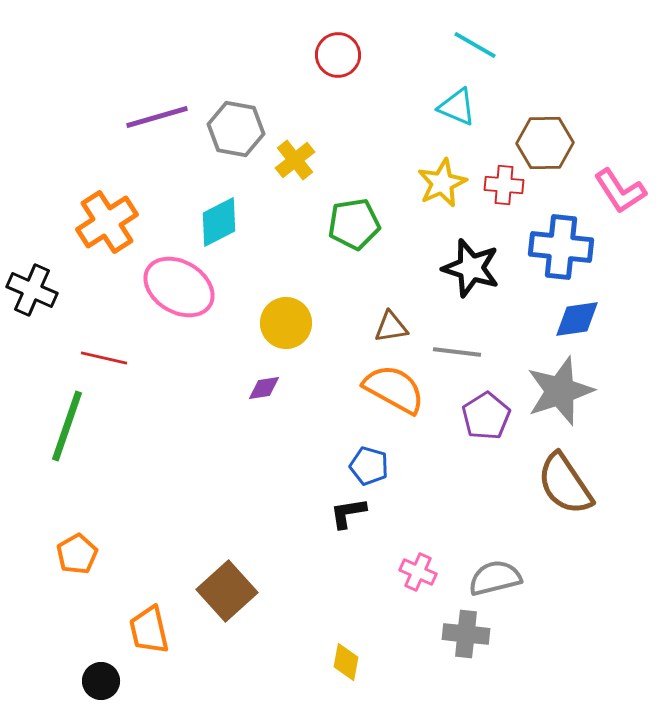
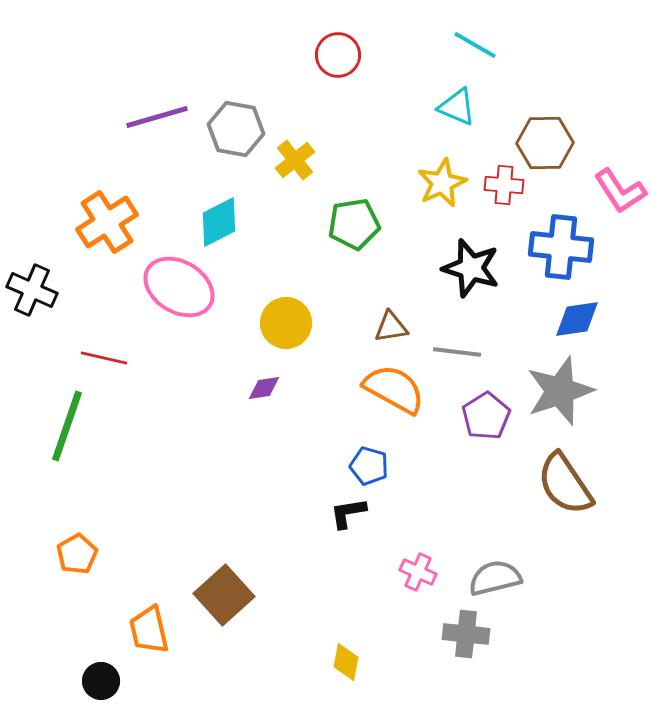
brown square: moved 3 px left, 4 px down
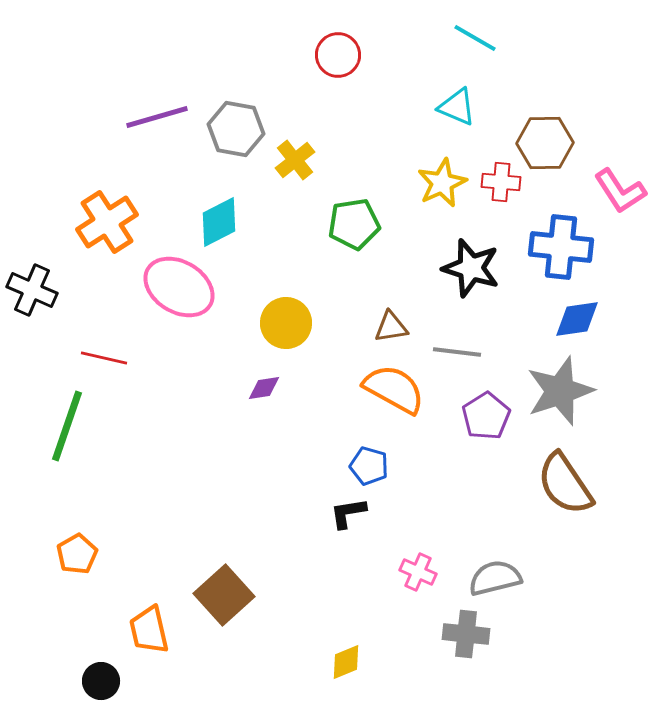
cyan line: moved 7 px up
red cross: moved 3 px left, 3 px up
yellow diamond: rotated 57 degrees clockwise
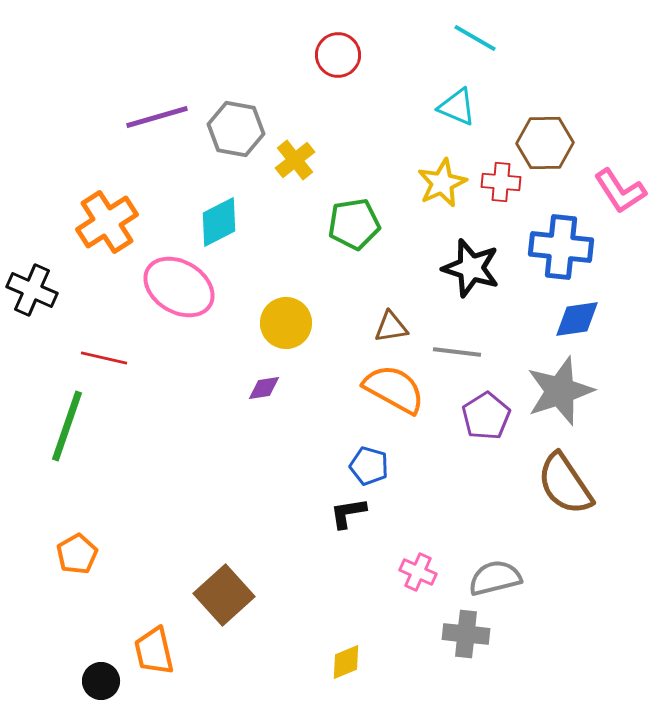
orange trapezoid: moved 5 px right, 21 px down
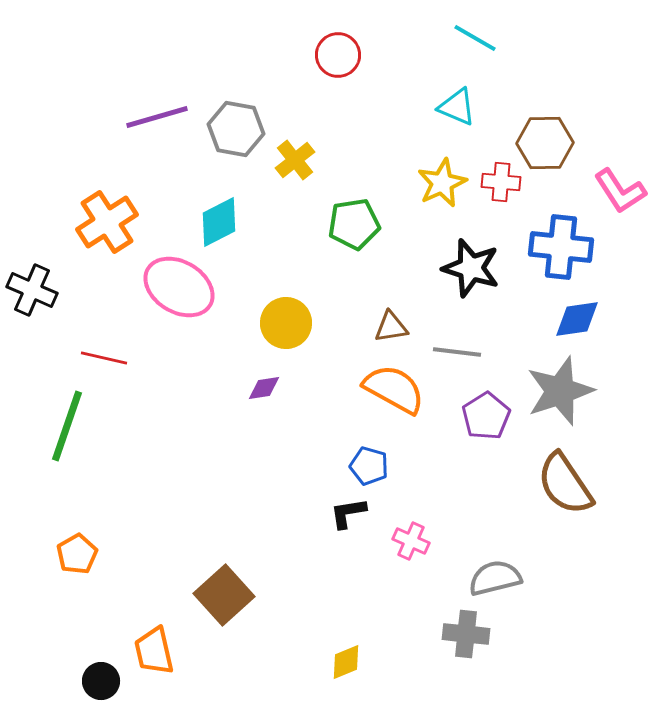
pink cross: moved 7 px left, 31 px up
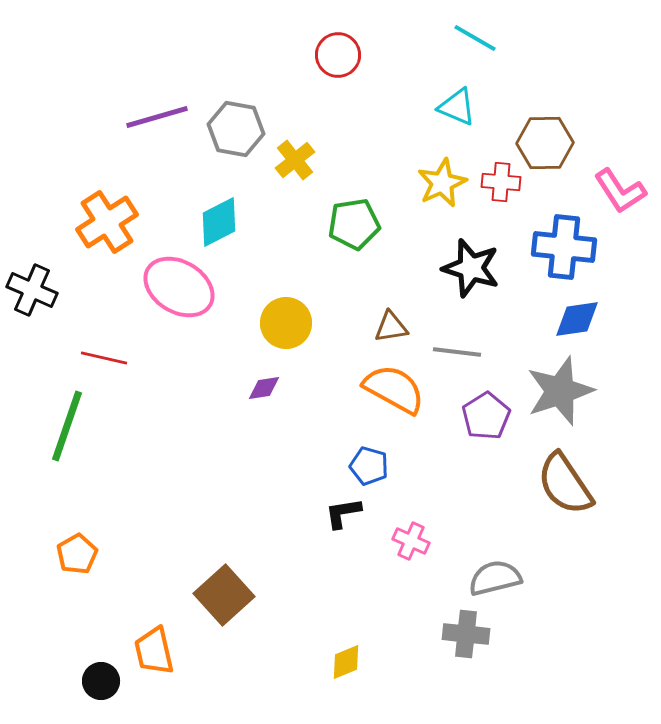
blue cross: moved 3 px right
black L-shape: moved 5 px left
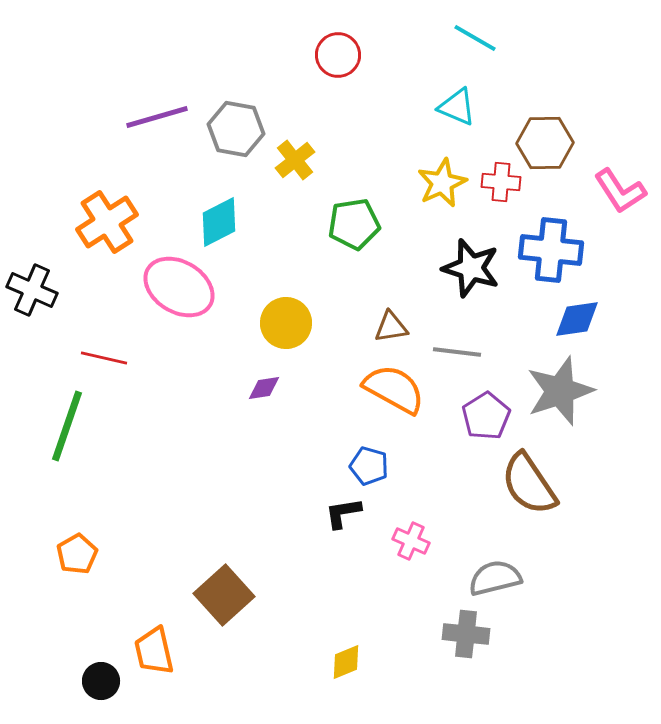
blue cross: moved 13 px left, 3 px down
brown semicircle: moved 36 px left
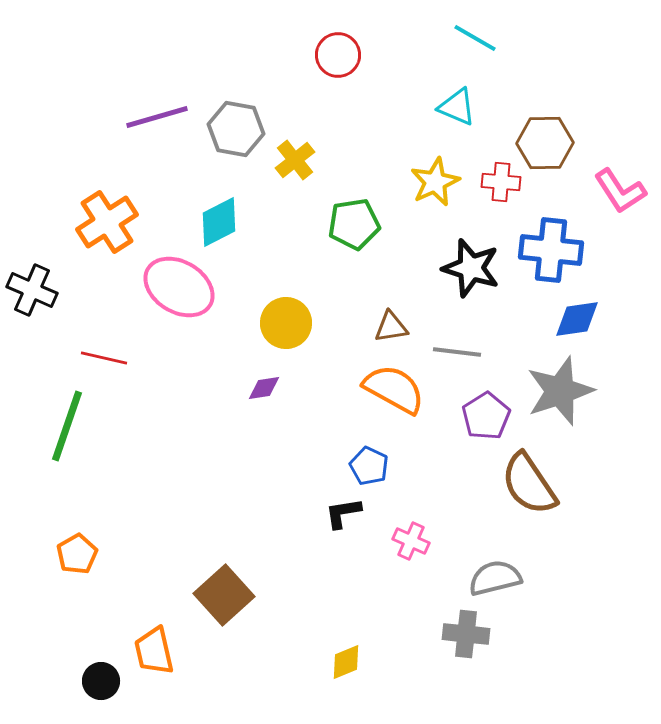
yellow star: moved 7 px left, 1 px up
blue pentagon: rotated 9 degrees clockwise
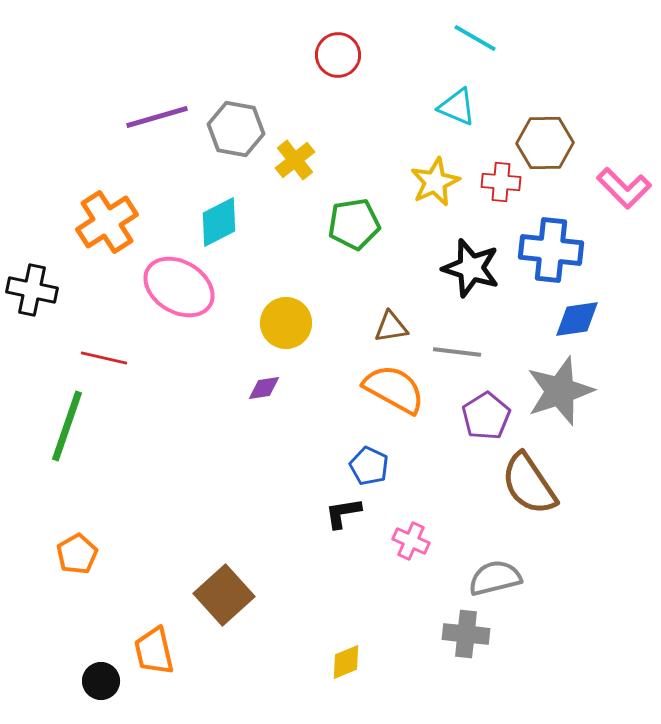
pink L-shape: moved 4 px right, 3 px up; rotated 12 degrees counterclockwise
black cross: rotated 12 degrees counterclockwise
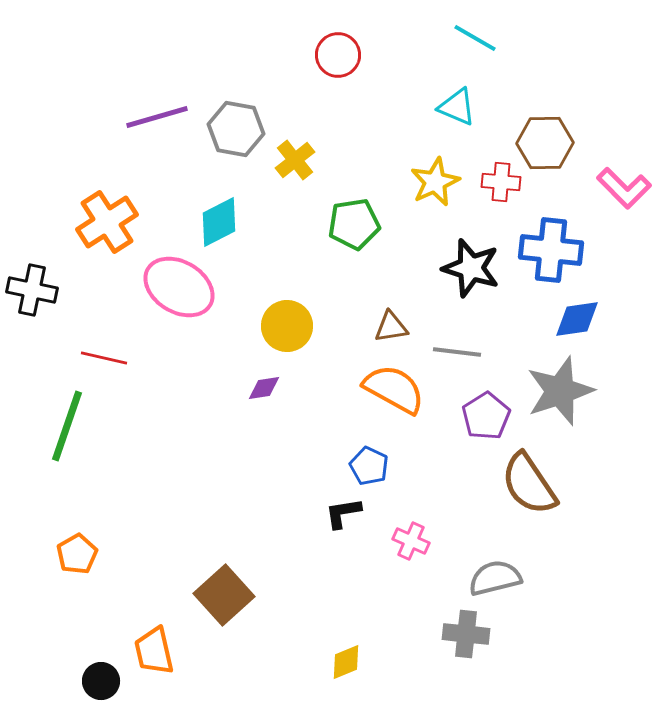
yellow circle: moved 1 px right, 3 px down
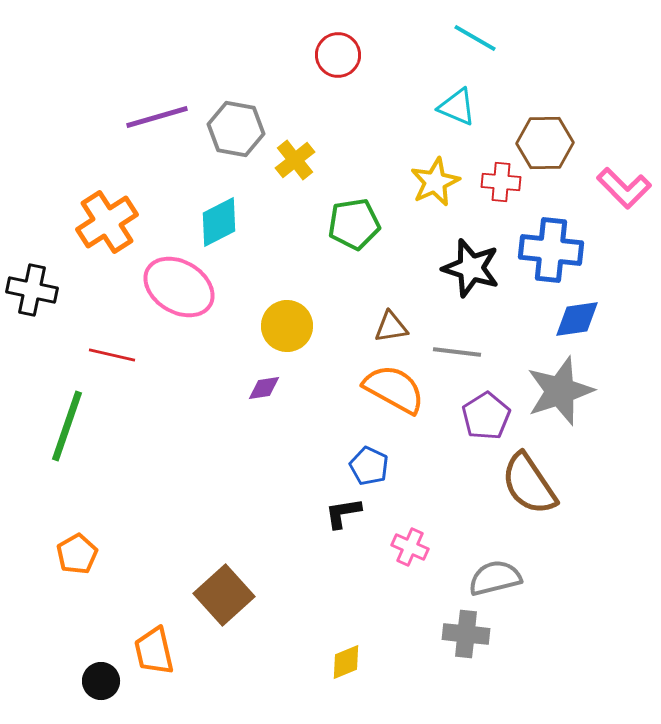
red line: moved 8 px right, 3 px up
pink cross: moved 1 px left, 6 px down
